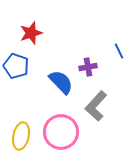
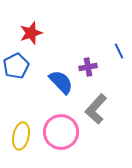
blue pentagon: rotated 25 degrees clockwise
gray L-shape: moved 3 px down
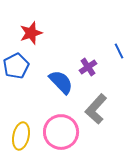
purple cross: rotated 24 degrees counterclockwise
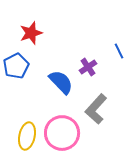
pink circle: moved 1 px right, 1 px down
yellow ellipse: moved 6 px right
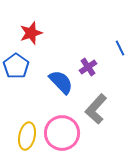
blue line: moved 1 px right, 3 px up
blue pentagon: rotated 10 degrees counterclockwise
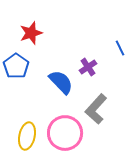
pink circle: moved 3 px right
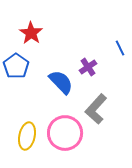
red star: rotated 20 degrees counterclockwise
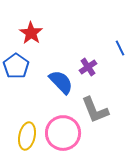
gray L-shape: moved 1 px left, 1 px down; rotated 64 degrees counterclockwise
pink circle: moved 2 px left
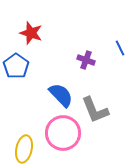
red star: rotated 15 degrees counterclockwise
purple cross: moved 2 px left, 7 px up; rotated 36 degrees counterclockwise
blue semicircle: moved 13 px down
yellow ellipse: moved 3 px left, 13 px down
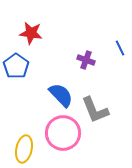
red star: rotated 10 degrees counterclockwise
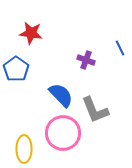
blue pentagon: moved 3 px down
yellow ellipse: rotated 12 degrees counterclockwise
